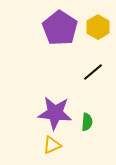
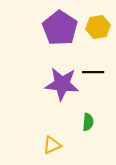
yellow hexagon: rotated 20 degrees clockwise
black line: rotated 40 degrees clockwise
purple star: moved 7 px right, 29 px up
green semicircle: moved 1 px right
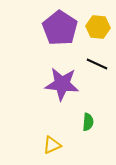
yellow hexagon: rotated 15 degrees clockwise
black line: moved 4 px right, 8 px up; rotated 25 degrees clockwise
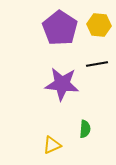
yellow hexagon: moved 1 px right, 2 px up
black line: rotated 35 degrees counterclockwise
green semicircle: moved 3 px left, 7 px down
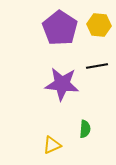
black line: moved 2 px down
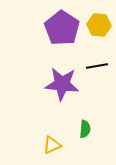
purple pentagon: moved 2 px right
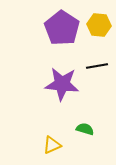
green semicircle: rotated 78 degrees counterclockwise
